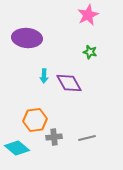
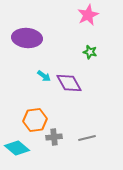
cyan arrow: rotated 56 degrees counterclockwise
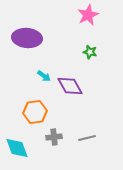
purple diamond: moved 1 px right, 3 px down
orange hexagon: moved 8 px up
cyan diamond: rotated 30 degrees clockwise
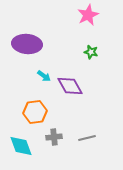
purple ellipse: moved 6 px down
green star: moved 1 px right
cyan diamond: moved 4 px right, 2 px up
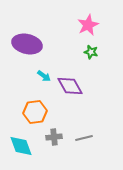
pink star: moved 10 px down
purple ellipse: rotated 8 degrees clockwise
gray line: moved 3 px left
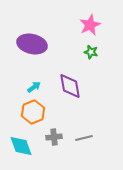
pink star: moved 2 px right
purple ellipse: moved 5 px right
cyan arrow: moved 10 px left, 11 px down; rotated 72 degrees counterclockwise
purple diamond: rotated 20 degrees clockwise
orange hexagon: moved 2 px left; rotated 15 degrees counterclockwise
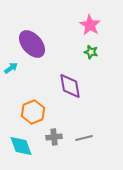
pink star: rotated 15 degrees counterclockwise
purple ellipse: rotated 36 degrees clockwise
cyan arrow: moved 23 px left, 19 px up
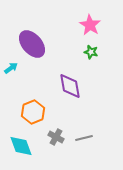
gray cross: moved 2 px right; rotated 35 degrees clockwise
